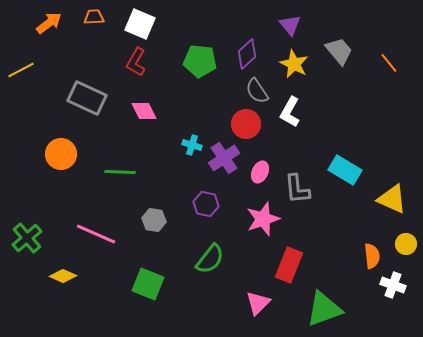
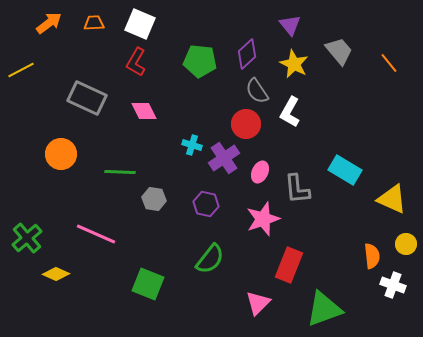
orange trapezoid: moved 6 px down
gray hexagon: moved 21 px up
yellow diamond: moved 7 px left, 2 px up
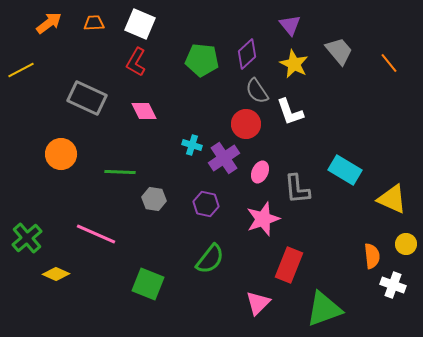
green pentagon: moved 2 px right, 1 px up
white L-shape: rotated 48 degrees counterclockwise
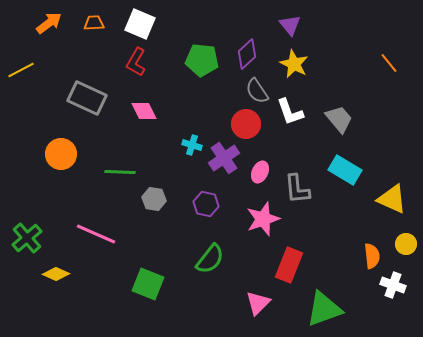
gray trapezoid: moved 68 px down
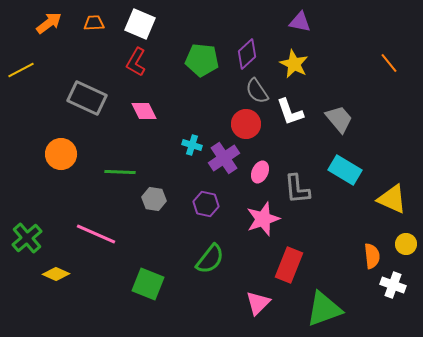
purple triangle: moved 10 px right, 3 px up; rotated 40 degrees counterclockwise
